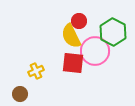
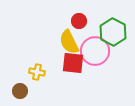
yellow semicircle: moved 2 px left, 6 px down
yellow cross: moved 1 px right, 1 px down; rotated 35 degrees clockwise
brown circle: moved 3 px up
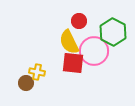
pink circle: moved 1 px left
brown circle: moved 6 px right, 8 px up
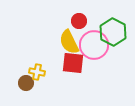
pink circle: moved 6 px up
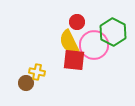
red circle: moved 2 px left, 1 px down
red square: moved 1 px right, 3 px up
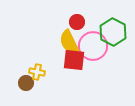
pink circle: moved 1 px left, 1 px down
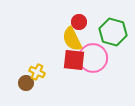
red circle: moved 2 px right
green hexagon: rotated 12 degrees counterclockwise
yellow semicircle: moved 3 px right, 3 px up
pink circle: moved 12 px down
yellow cross: rotated 14 degrees clockwise
